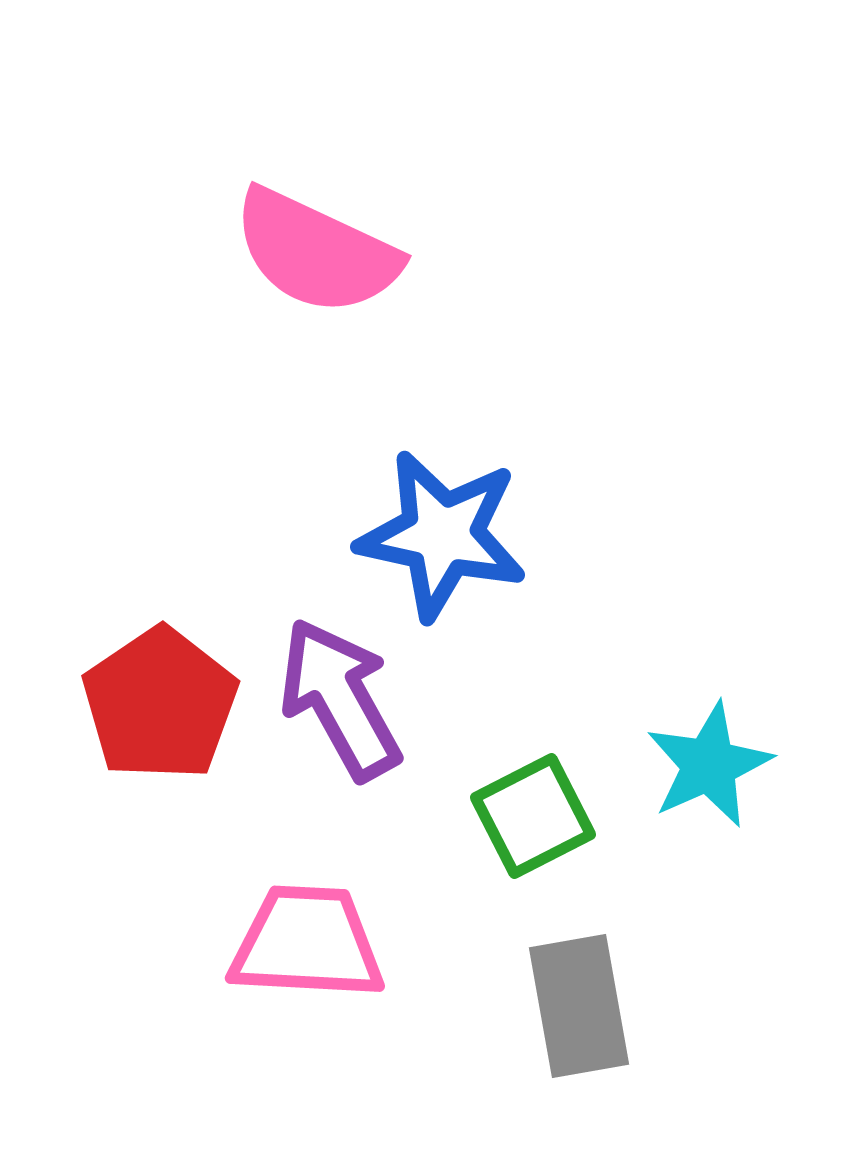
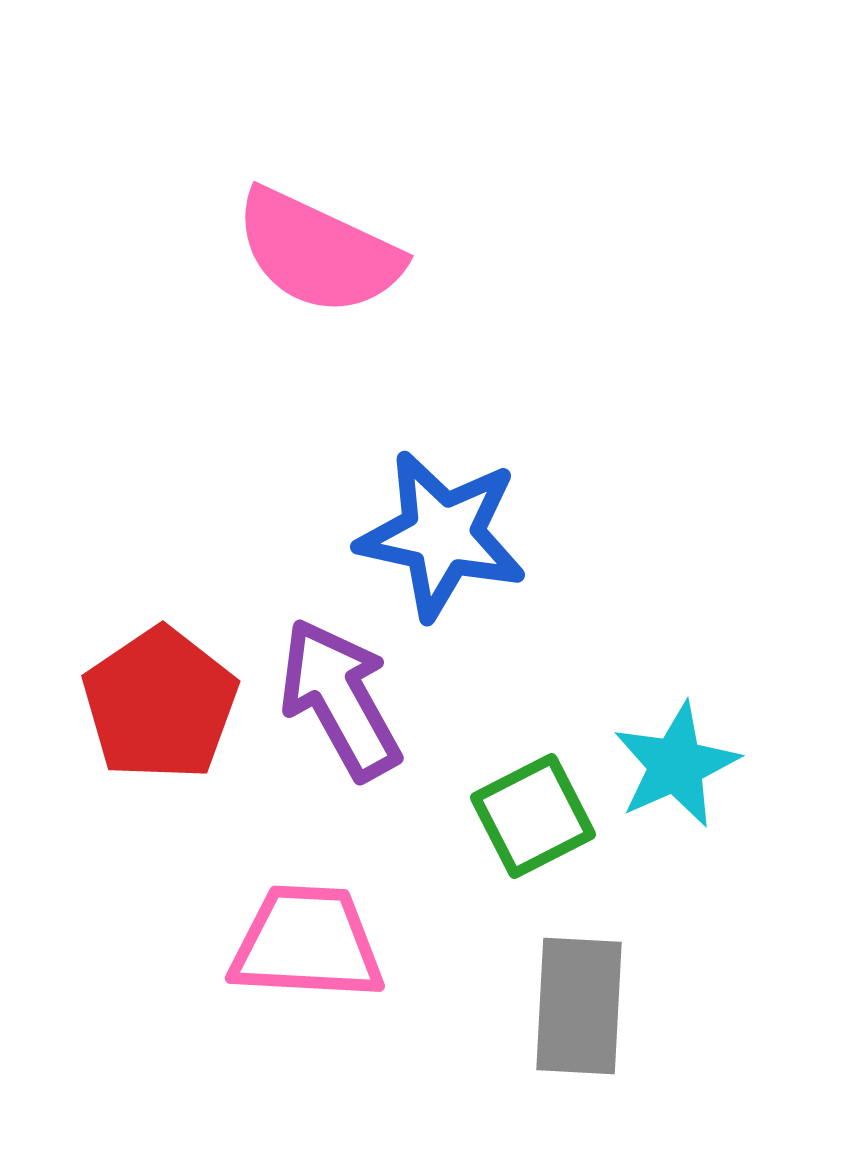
pink semicircle: moved 2 px right
cyan star: moved 33 px left
gray rectangle: rotated 13 degrees clockwise
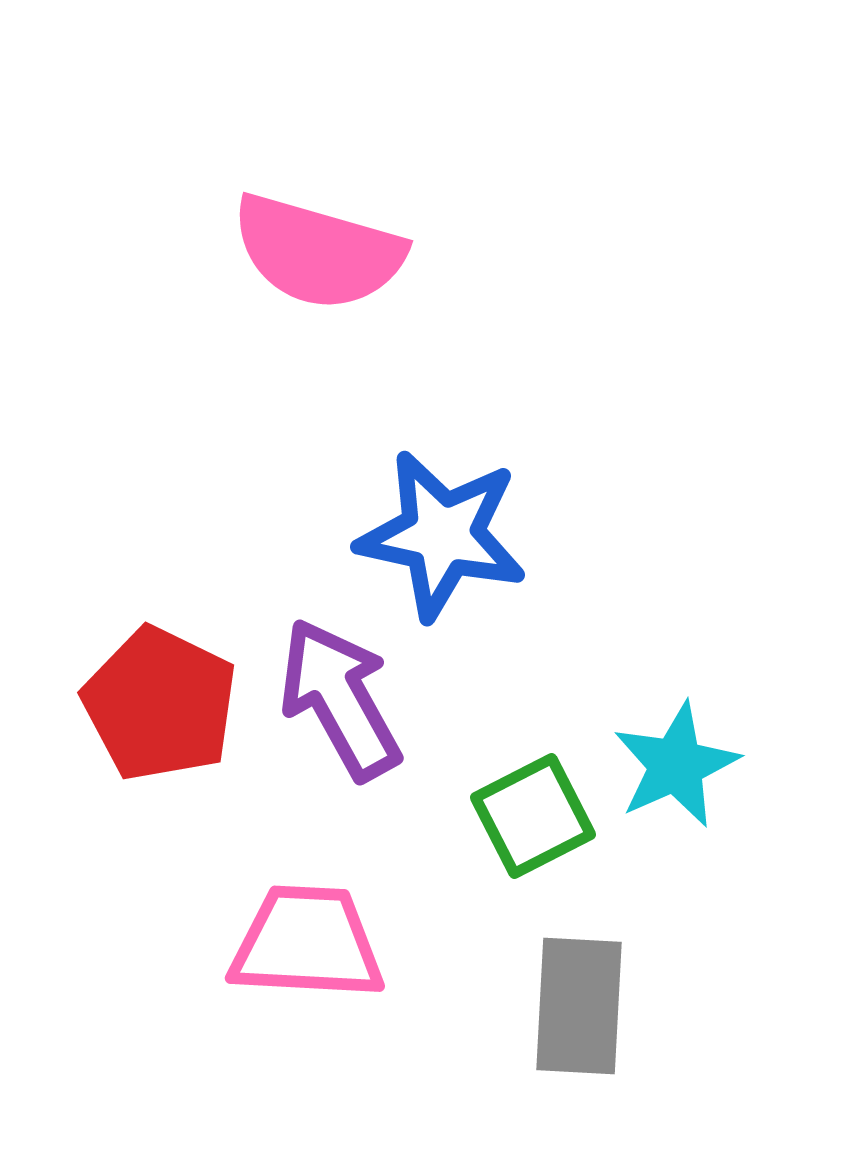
pink semicircle: rotated 9 degrees counterclockwise
red pentagon: rotated 12 degrees counterclockwise
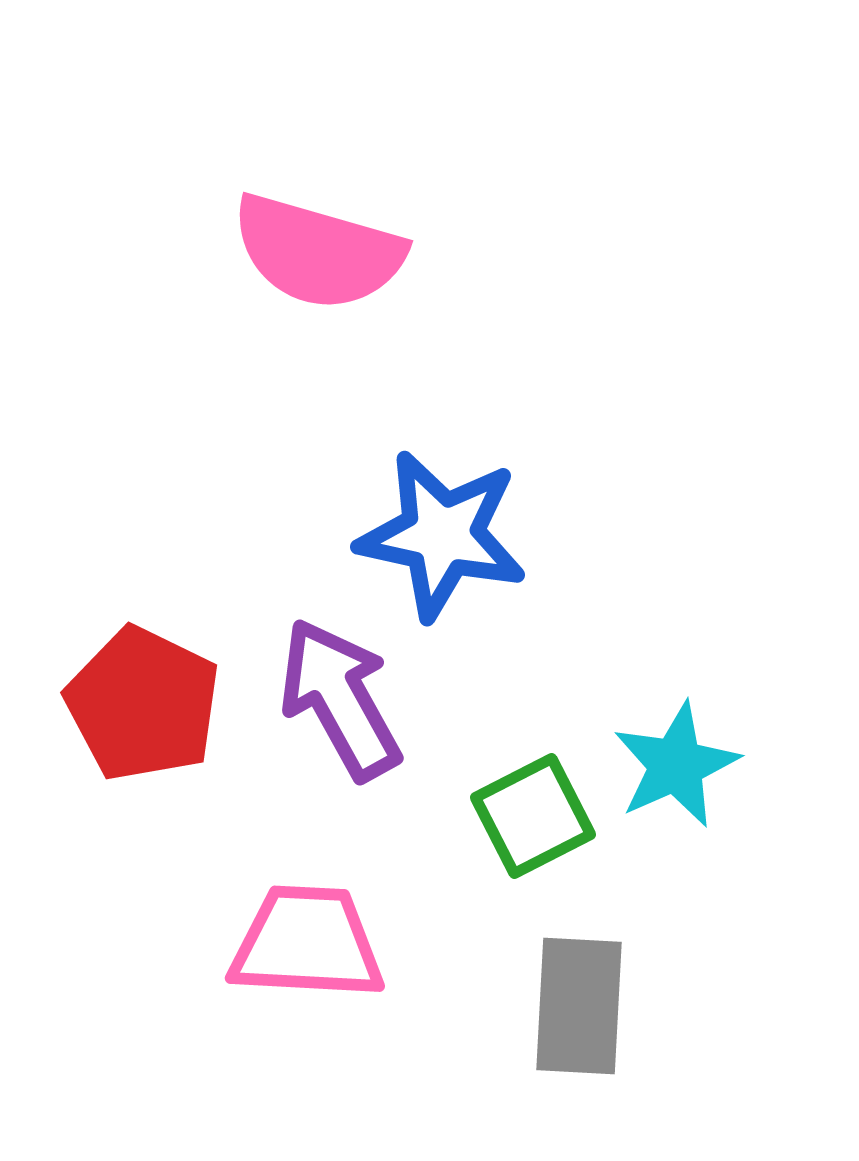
red pentagon: moved 17 px left
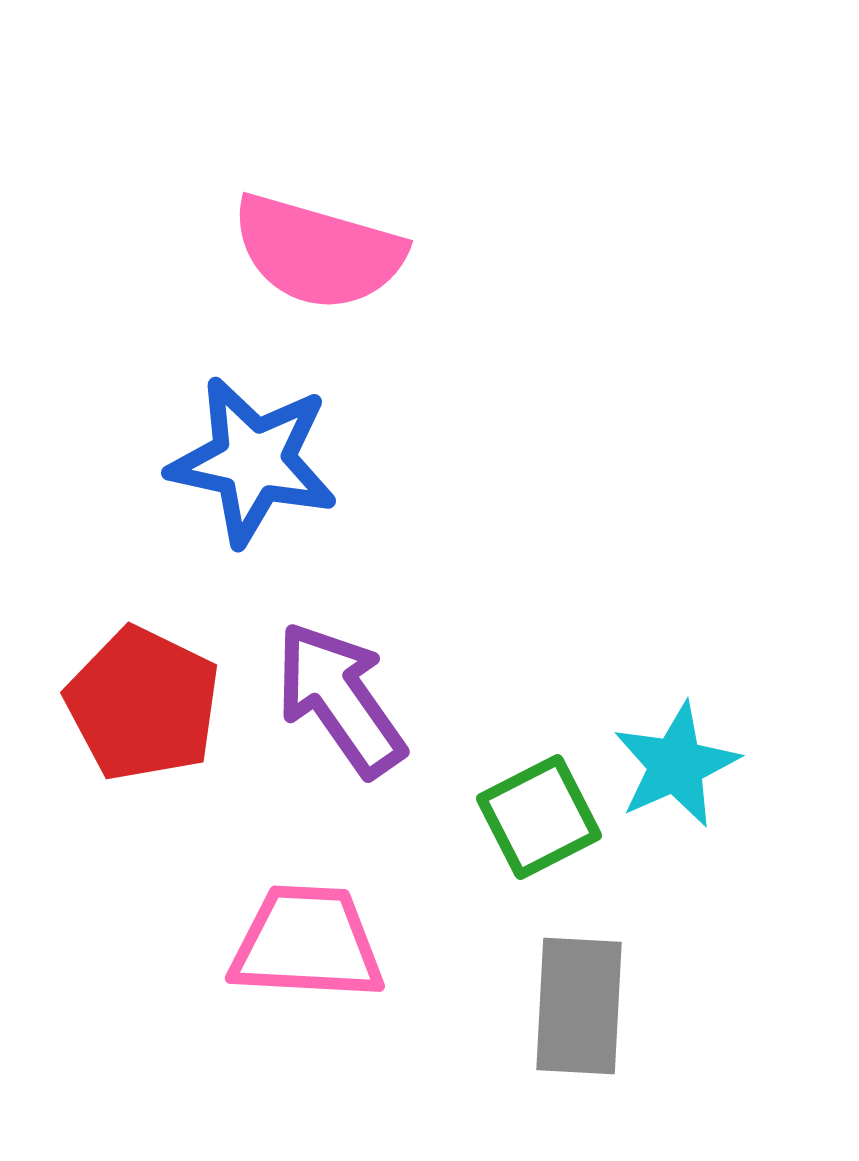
blue star: moved 189 px left, 74 px up
purple arrow: rotated 6 degrees counterclockwise
green square: moved 6 px right, 1 px down
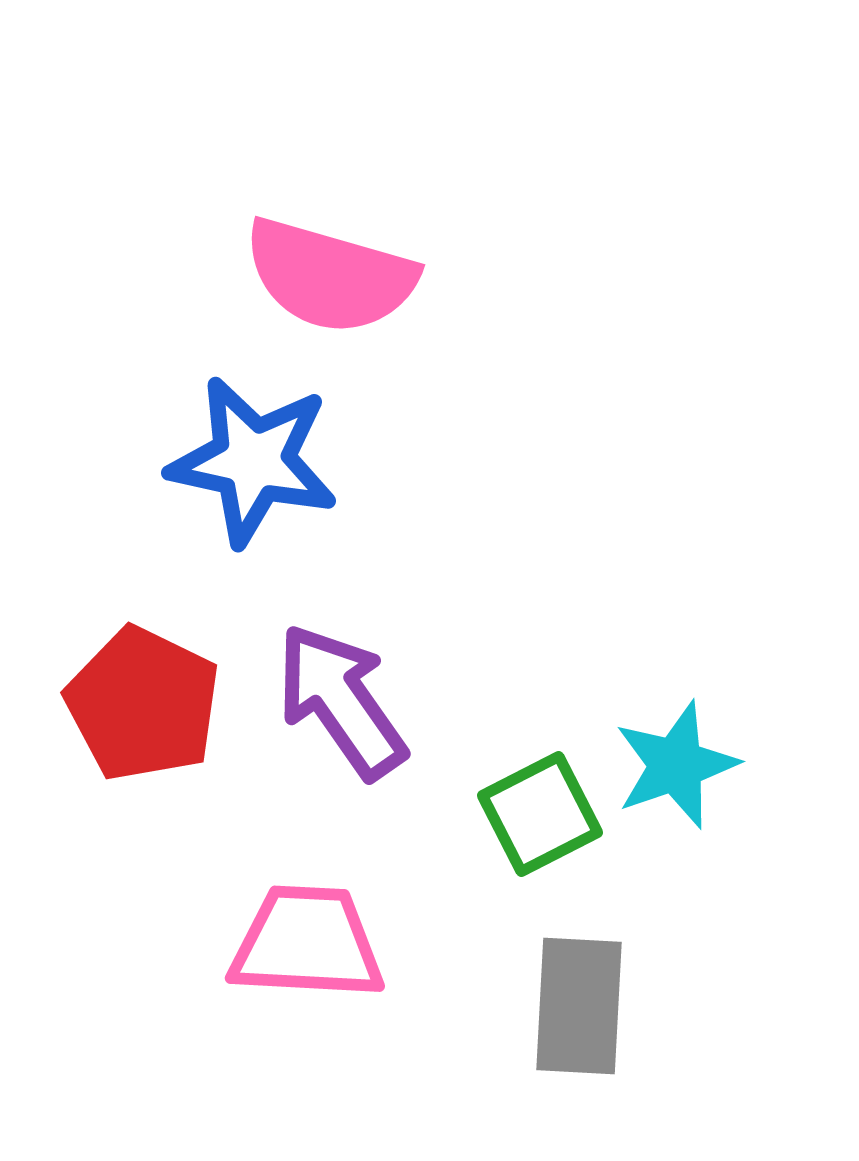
pink semicircle: moved 12 px right, 24 px down
purple arrow: moved 1 px right, 2 px down
cyan star: rotated 5 degrees clockwise
green square: moved 1 px right, 3 px up
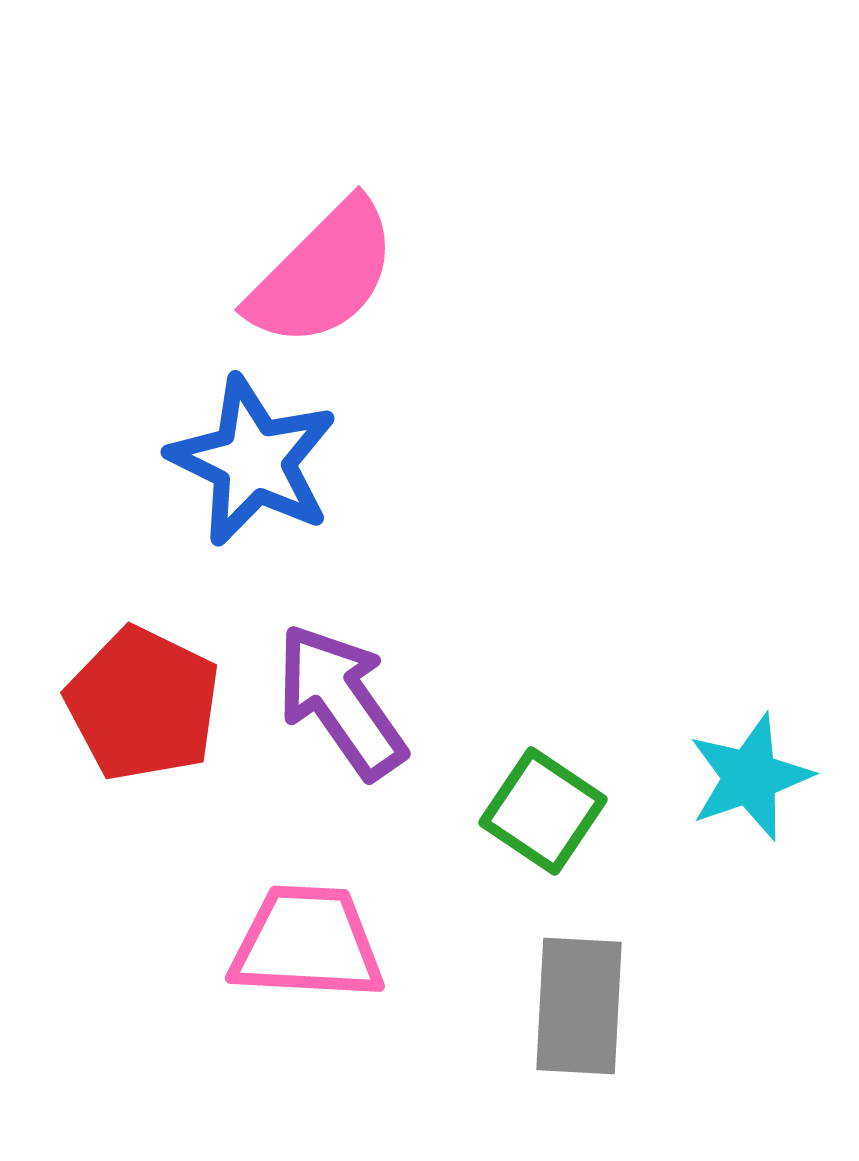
pink semicircle: moved 7 px left, 2 px up; rotated 61 degrees counterclockwise
blue star: rotated 14 degrees clockwise
cyan star: moved 74 px right, 12 px down
green square: moved 3 px right, 3 px up; rotated 29 degrees counterclockwise
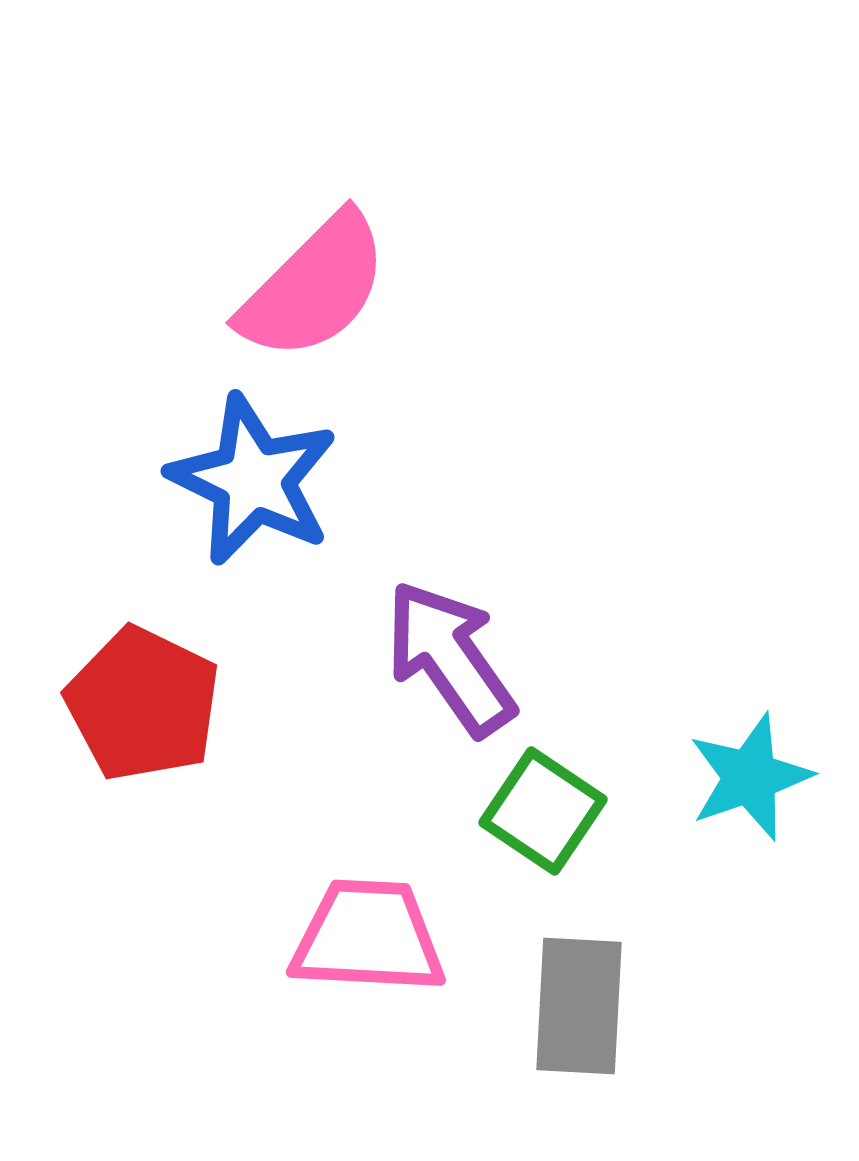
pink semicircle: moved 9 px left, 13 px down
blue star: moved 19 px down
purple arrow: moved 109 px right, 43 px up
pink trapezoid: moved 61 px right, 6 px up
